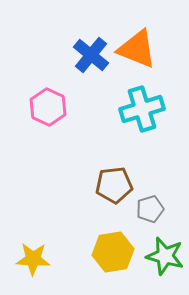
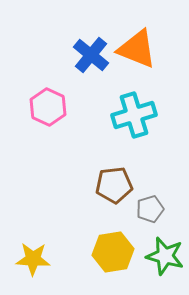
cyan cross: moved 8 px left, 6 px down
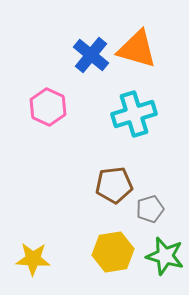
orange triangle: rotated 6 degrees counterclockwise
cyan cross: moved 1 px up
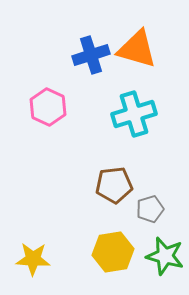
blue cross: rotated 33 degrees clockwise
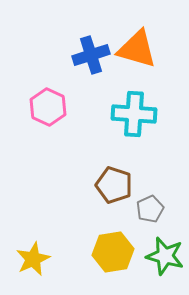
cyan cross: rotated 21 degrees clockwise
brown pentagon: rotated 24 degrees clockwise
gray pentagon: rotated 8 degrees counterclockwise
yellow star: rotated 28 degrees counterclockwise
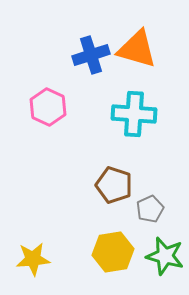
yellow star: rotated 20 degrees clockwise
